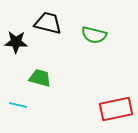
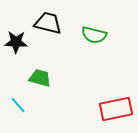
cyan line: rotated 36 degrees clockwise
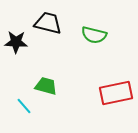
green trapezoid: moved 6 px right, 8 px down
cyan line: moved 6 px right, 1 px down
red rectangle: moved 16 px up
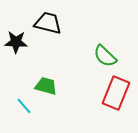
green semicircle: moved 11 px right, 21 px down; rotated 30 degrees clockwise
red rectangle: rotated 56 degrees counterclockwise
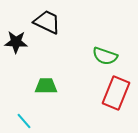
black trapezoid: moved 1 px left, 1 px up; rotated 12 degrees clockwise
green semicircle: rotated 25 degrees counterclockwise
green trapezoid: rotated 15 degrees counterclockwise
cyan line: moved 15 px down
